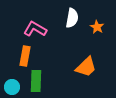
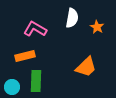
orange rectangle: rotated 66 degrees clockwise
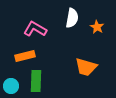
orange trapezoid: rotated 60 degrees clockwise
cyan circle: moved 1 px left, 1 px up
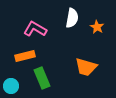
green rectangle: moved 6 px right, 3 px up; rotated 25 degrees counterclockwise
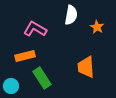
white semicircle: moved 1 px left, 3 px up
orange trapezoid: rotated 70 degrees clockwise
green rectangle: rotated 10 degrees counterclockwise
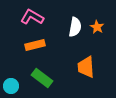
white semicircle: moved 4 px right, 12 px down
pink L-shape: moved 3 px left, 12 px up
orange rectangle: moved 10 px right, 11 px up
green rectangle: rotated 20 degrees counterclockwise
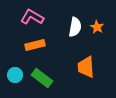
cyan circle: moved 4 px right, 11 px up
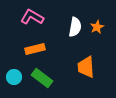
orange star: rotated 16 degrees clockwise
orange rectangle: moved 4 px down
cyan circle: moved 1 px left, 2 px down
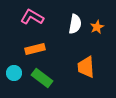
white semicircle: moved 3 px up
cyan circle: moved 4 px up
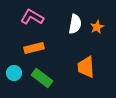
orange rectangle: moved 1 px left, 1 px up
